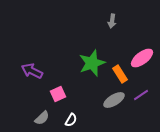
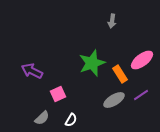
pink ellipse: moved 2 px down
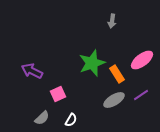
orange rectangle: moved 3 px left
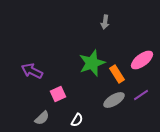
gray arrow: moved 7 px left, 1 px down
white semicircle: moved 6 px right
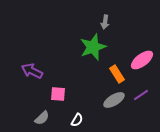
green star: moved 1 px right, 16 px up
pink square: rotated 28 degrees clockwise
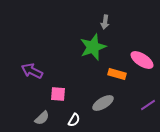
pink ellipse: rotated 70 degrees clockwise
orange rectangle: rotated 42 degrees counterclockwise
purple line: moved 7 px right, 10 px down
gray ellipse: moved 11 px left, 3 px down
white semicircle: moved 3 px left
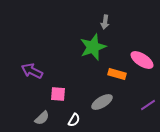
gray ellipse: moved 1 px left, 1 px up
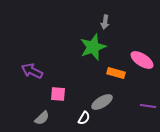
orange rectangle: moved 1 px left, 1 px up
purple line: moved 1 px down; rotated 42 degrees clockwise
white semicircle: moved 10 px right, 2 px up
